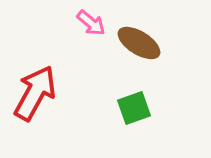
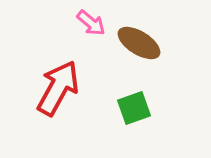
red arrow: moved 23 px right, 5 px up
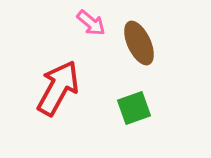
brown ellipse: rotated 33 degrees clockwise
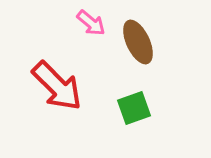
brown ellipse: moved 1 px left, 1 px up
red arrow: moved 1 px left, 2 px up; rotated 106 degrees clockwise
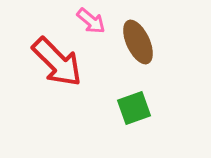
pink arrow: moved 2 px up
red arrow: moved 24 px up
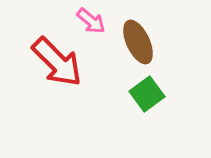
green square: moved 13 px right, 14 px up; rotated 16 degrees counterclockwise
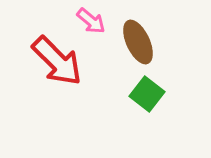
red arrow: moved 1 px up
green square: rotated 16 degrees counterclockwise
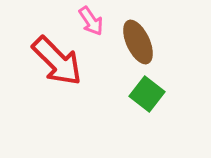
pink arrow: rotated 16 degrees clockwise
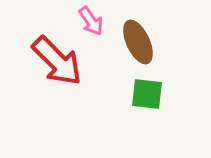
green square: rotated 32 degrees counterclockwise
